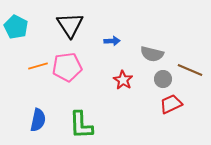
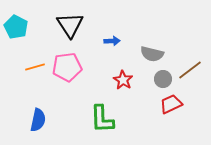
orange line: moved 3 px left, 1 px down
brown line: rotated 60 degrees counterclockwise
green L-shape: moved 21 px right, 6 px up
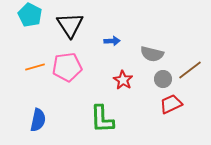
cyan pentagon: moved 14 px right, 12 px up
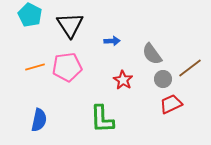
gray semicircle: rotated 40 degrees clockwise
brown line: moved 2 px up
blue semicircle: moved 1 px right
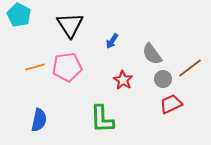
cyan pentagon: moved 11 px left
blue arrow: rotated 126 degrees clockwise
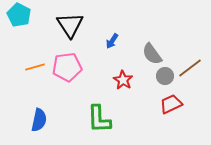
gray circle: moved 2 px right, 3 px up
green L-shape: moved 3 px left
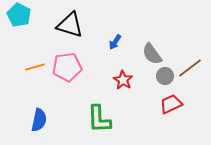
black triangle: rotated 40 degrees counterclockwise
blue arrow: moved 3 px right, 1 px down
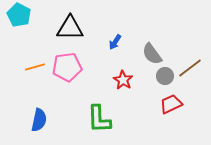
black triangle: moved 3 px down; rotated 16 degrees counterclockwise
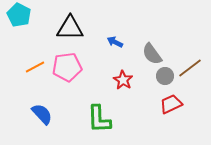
blue arrow: rotated 84 degrees clockwise
orange line: rotated 12 degrees counterclockwise
blue semicircle: moved 3 px right, 6 px up; rotated 55 degrees counterclockwise
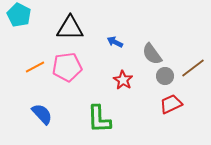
brown line: moved 3 px right
